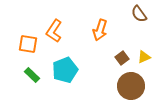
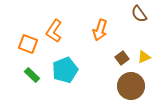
orange square: rotated 12 degrees clockwise
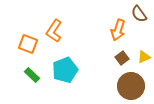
orange arrow: moved 18 px right
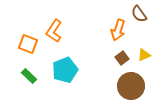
yellow triangle: moved 2 px up
green rectangle: moved 3 px left, 1 px down
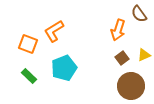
orange L-shape: rotated 25 degrees clockwise
cyan pentagon: moved 1 px left, 2 px up
